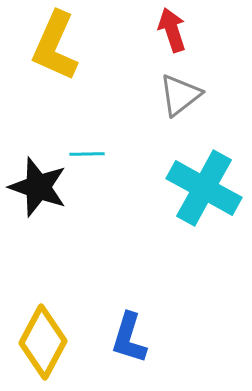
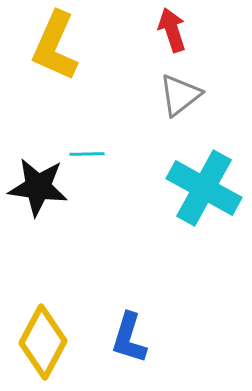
black star: rotated 12 degrees counterclockwise
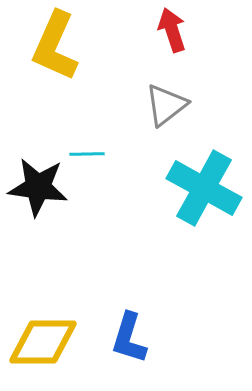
gray triangle: moved 14 px left, 10 px down
yellow diamond: rotated 62 degrees clockwise
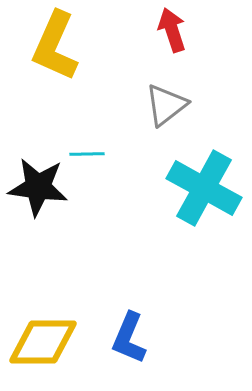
blue L-shape: rotated 6 degrees clockwise
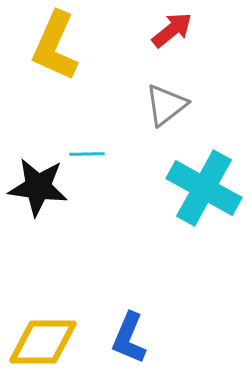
red arrow: rotated 69 degrees clockwise
